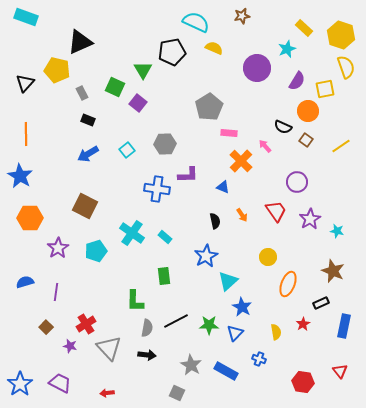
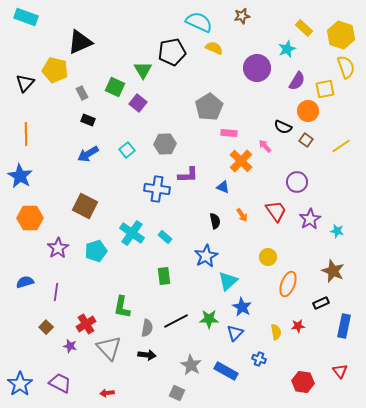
cyan semicircle at (196, 22): moved 3 px right
yellow pentagon at (57, 70): moved 2 px left
green L-shape at (135, 301): moved 13 px left, 6 px down; rotated 10 degrees clockwise
red star at (303, 324): moved 5 px left, 2 px down; rotated 24 degrees clockwise
green star at (209, 325): moved 6 px up
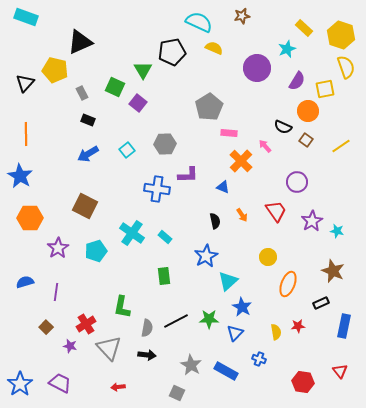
purple star at (310, 219): moved 2 px right, 2 px down
red arrow at (107, 393): moved 11 px right, 6 px up
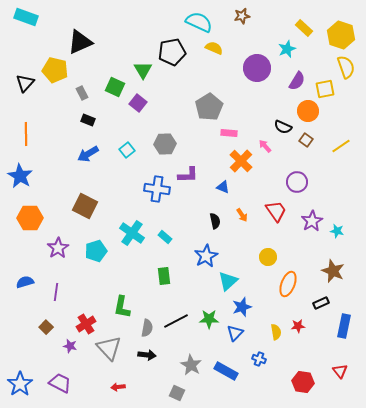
blue star at (242, 307): rotated 24 degrees clockwise
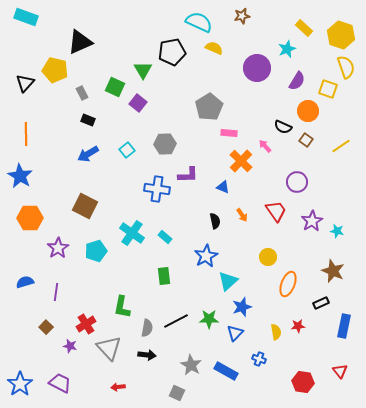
yellow square at (325, 89): moved 3 px right; rotated 30 degrees clockwise
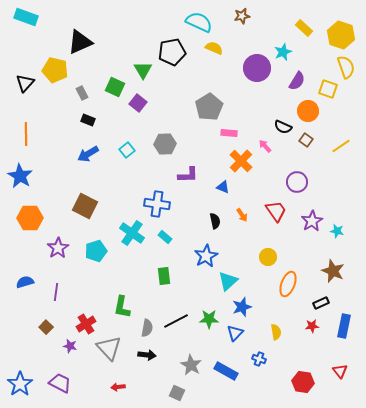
cyan star at (287, 49): moved 4 px left, 3 px down
blue cross at (157, 189): moved 15 px down
red star at (298, 326): moved 14 px right
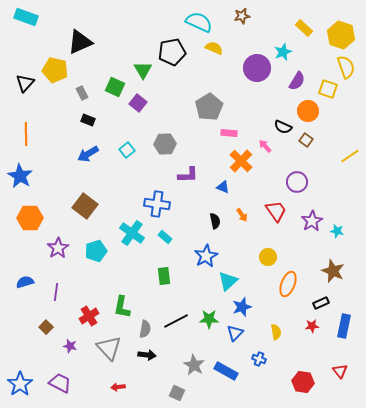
yellow line at (341, 146): moved 9 px right, 10 px down
brown square at (85, 206): rotated 10 degrees clockwise
red cross at (86, 324): moved 3 px right, 8 px up
gray semicircle at (147, 328): moved 2 px left, 1 px down
gray star at (191, 365): moved 3 px right
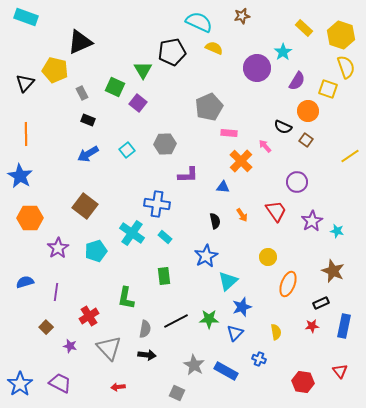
cyan star at (283, 52): rotated 12 degrees counterclockwise
gray pentagon at (209, 107): rotated 8 degrees clockwise
blue triangle at (223, 187): rotated 16 degrees counterclockwise
green L-shape at (122, 307): moved 4 px right, 9 px up
